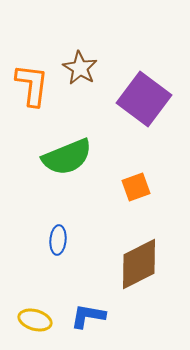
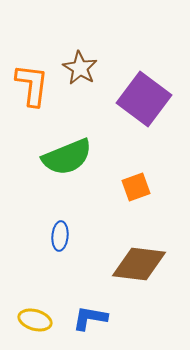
blue ellipse: moved 2 px right, 4 px up
brown diamond: rotated 34 degrees clockwise
blue L-shape: moved 2 px right, 2 px down
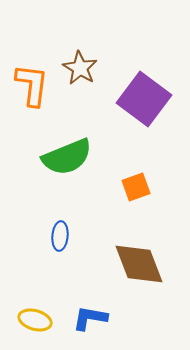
brown diamond: rotated 62 degrees clockwise
